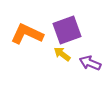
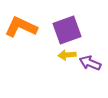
orange L-shape: moved 6 px left, 7 px up
yellow arrow: moved 5 px right, 1 px down; rotated 42 degrees counterclockwise
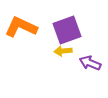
yellow arrow: moved 4 px left, 4 px up
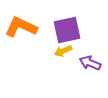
purple square: rotated 8 degrees clockwise
yellow arrow: rotated 18 degrees counterclockwise
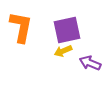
orange L-shape: rotated 76 degrees clockwise
